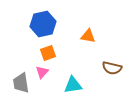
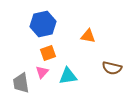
cyan triangle: moved 5 px left, 9 px up
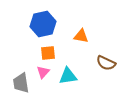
orange triangle: moved 7 px left
orange square: rotated 14 degrees clockwise
brown semicircle: moved 6 px left, 5 px up; rotated 12 degrees clockwise
pink triangle: moved 1 px right
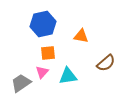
brown semicircle: rotated 66 degrees counterclockwise
pink triangle: moved 1 px left
gray trapezoid: rotated 65 degrees clockwise
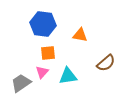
blue hexagon: rotated 20 degrees clockwise
orange triangle: moved 1 px left, 1 px up
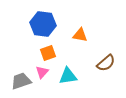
orange square: rotated 14 degrees counterclockwise
gray trapezoid: moved 2 px up; rotated 15 degrees clockwise
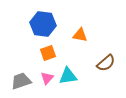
pink triangle: moved 5 px right, 6 px down
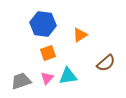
orange triangle: rotated 42 degrees counterclockwise
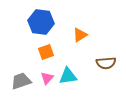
blue hexagon: moved 2 px left, 2 px up
orange square: moved 2 px left, 1 px up
brown semicircle: rotated 36 degrees clockwise
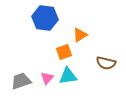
blue hexagon: moved 4 px right, 4 px up
orange square: moved 18 px right
brown semicircle: rotated 18 degrees clockwise
